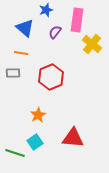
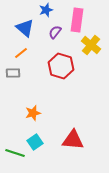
yellow cross: moved 1 px left, 1 px down
orange line: rotated 48 degrees counterclockwise
red hexagon: moved 10 px right, 11 px up; rotated 20 degrees counterclockwise
orange star: moved 5 px left, 2 px up; rotated 14 degrees clockwise
red triangle: moved 2 px down
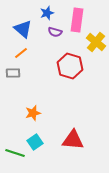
blue star: moved 1 px right, 3 px down
blue triangle: moved 2 px left, 1 px down
purple semicircle: rotated 112 degrees counterclockwise
yellow cross: moved 5 px right, 3 px up
red hexagon: moved 9 px right
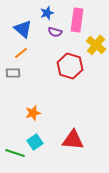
yellow cross: moved 3 px down
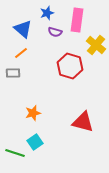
red triangle: moved 10 px right, 18 px up; rotated 10 degrees clockwise
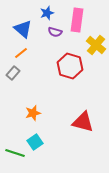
gray rectangle: rotated 48 degrees counterclockwise
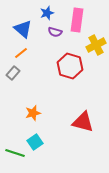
yellow cross: rotated 24 degrees clockwise
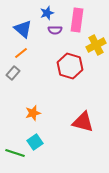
purple semicircle: moved 2 px up; rotated 16 degrees counterclockwise
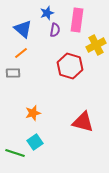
purple semicircle: rotated 80 degrees counterclockwise
gray rectangle: rotated 48 degrees clockwise
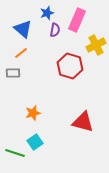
pink rectangle: rotated 15 degrees clockwise
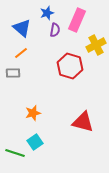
blue triangle: moved 1 px left, 1 px up
